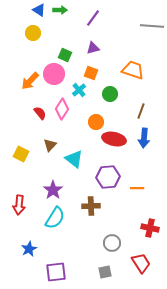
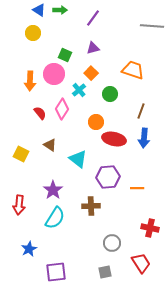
orange square: rotated 24 degrees clockwise
orange arrow: rotated 42 degrees counterclockwise
brown triangle: rotated 40 degrees counterclockwise
cyan triangle: moved 4 px right
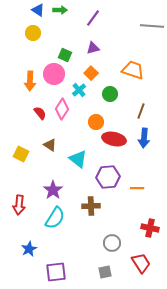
blue triangle: moved 1 px left
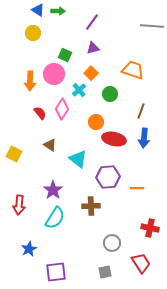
green arrow: moved 2 px left, 1 px down
purple line: moved 1 px left, 4 px down
yellow square: moved 7 px left
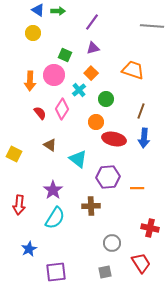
pink circle: moved 1 px down
green circle: moved 4 px left, 5 px down
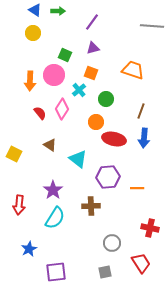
blue triangle: moved 3 px left
orange square: rotated 24 degrees counterclockwise
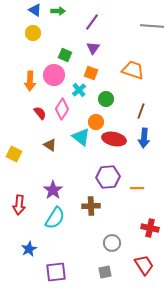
purple triangle: rotated 40 degrees counterclockwise
cyan triangle: moved 3 px right, 22 px up
red trapezoid: moved 3 px right, 2 px down
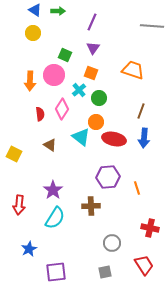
purple line: rotated 12 degrees counterclockwise
green circle: moved 7 px left, 1 px up
red semicircle: moved 1 px down; rotated 32 degrees clockwise
orange line: rotated 72 degrees clockwise
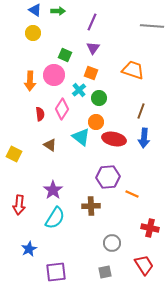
orange line: moved 5 px left, 6 px down; rotated 48 degrees counterclockwise
